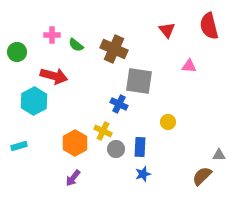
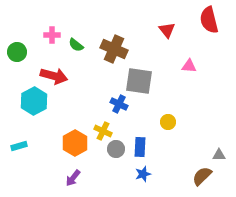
red semicircle: moved 6 px up
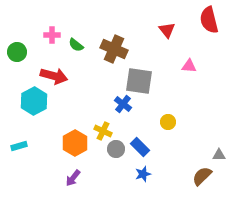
blue cross: moved 4 px right; rotated 12 degrees clockwise
blue rectangle: rotated 48 degrees counterclockwise
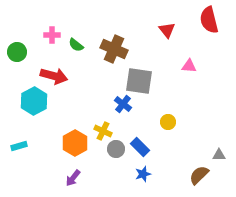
brown semicircle: moved 3 px left, 1 px up
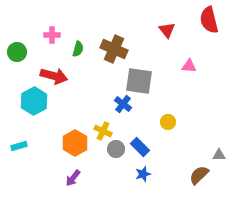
green semicircle: moved 2 px right, 4 px down; rotated 112 degrees counterclockwise
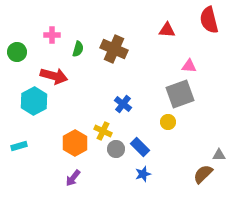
red triangle: rotated 48 degrees counterclockwise
gray square: moved 41 px right, 13 px down; rotated 28 degrees counterclockwise
brown semicircle: moved 4 px right, 1 px up
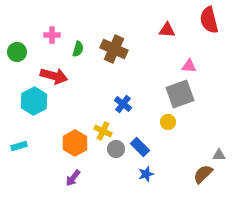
blue star: moved 3 px right
